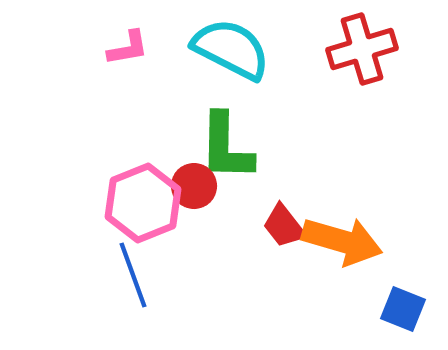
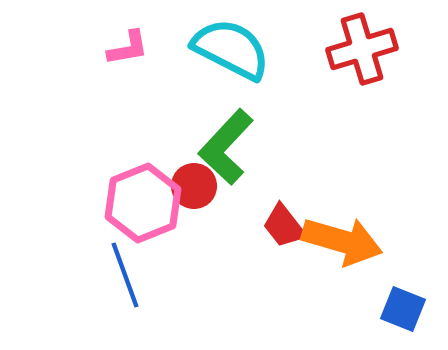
green L-shape: rotated 42 degrees clockwise
blue line: moved 8 px left
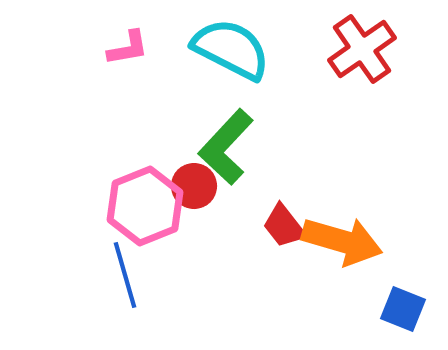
red cross: rotated 18 degrees counterclockwise
pink hexagon: moved 2 px right, 3 px down
blue line: rotated 4 degrees clockwise
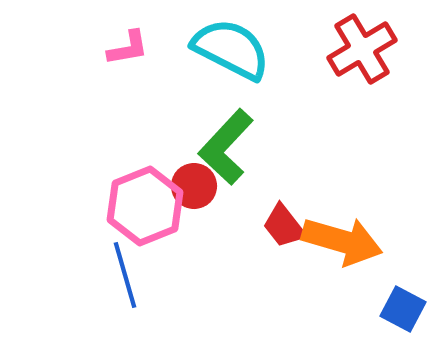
red cross: rotated 4 degrees clockwise
blue square: rotated 6 degrees clockwise
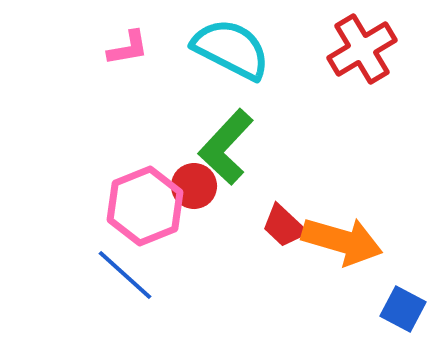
red trapezoid: rotated 9 degrees counterclockwise
blue line: rotated 32 degrees counterclockwise
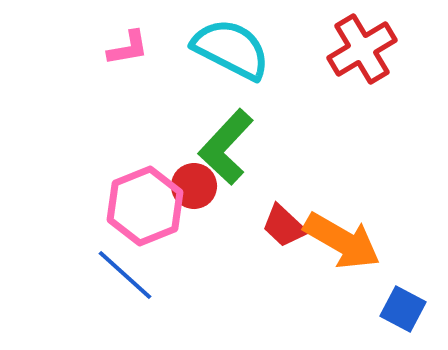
orange arrow: rotated 14 degrees clockwise
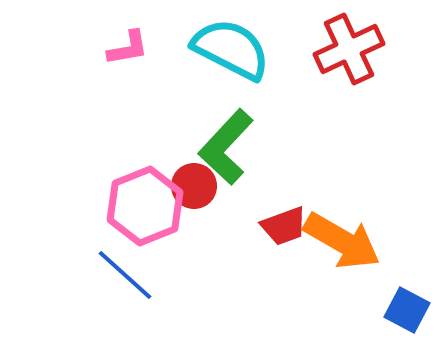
red cross: moved 13 px left; rotated 6 degrees clockwise
red trapezoid: rotated 63 degrees counterclockwise
blue square: moved 4 px right, 1 px down
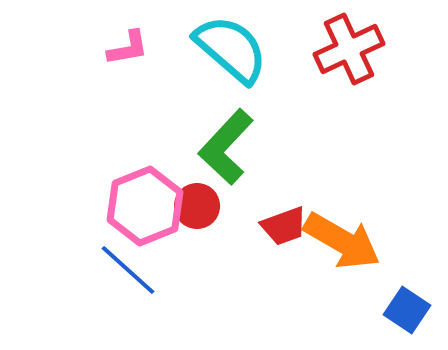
cyan semicircle: rotated 14 degrees clockwise
red circle: moved 3 px right, 20 px down
blue line: moved 3 px right, 5 px up
blue square: rotated 6 degrees clockwise
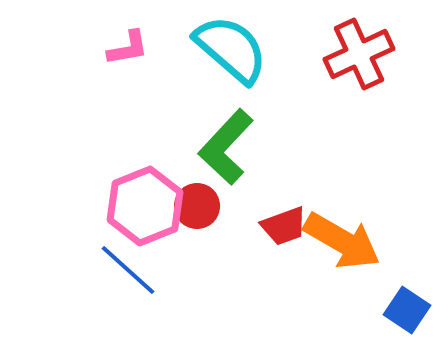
red cross: moved 10 px right, 5 px down
